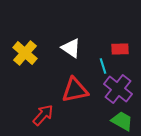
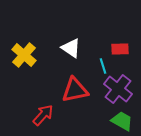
yellow cross: moved 1 px left, 2 px down
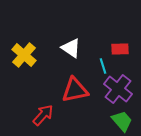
green trapezoid: rotated 20 degrees clockwise
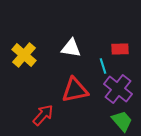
white triangle: rotated 25 degrees counterclockwise
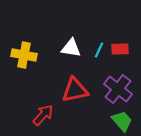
yellow cross: rotated 30 degrees counterclockwise
cyan line: moved 4 px left, 16 px up; rotated 42 degrees clockwise
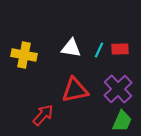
purple cross: rotated 8 degrees clockwise
green trapezoid: rotated 65 degrees clockwise
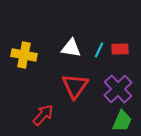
red triangle: moved 4 px up; rotated 44 degrees counterclockwise
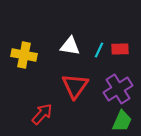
white triangle: moved 1 px left, 2 px up
purple cross: rotated 12 degrees clockwise
red arrow: moved 1 px left, 1 px up
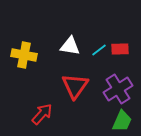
cyan line: rotated 28 degrees clockwise
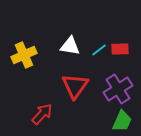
yellow cross: rotated 35 degrees counterclockwise
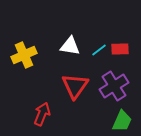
purple cross: moved 4 px left, 3 px up
red arrow: rotated 20 degrees counterclockwise
